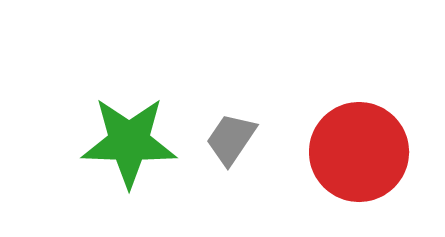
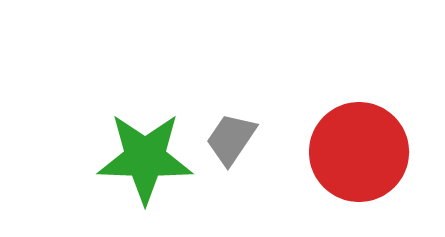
green star: moved 16 px right, 16 px down
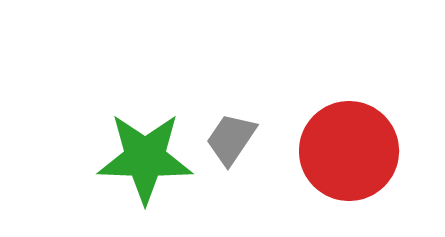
red circle: moved 10 px left, 1 px up
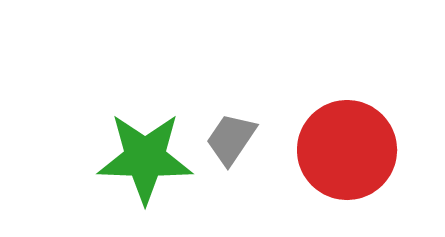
red circle: moved 2 px left, 1 px up
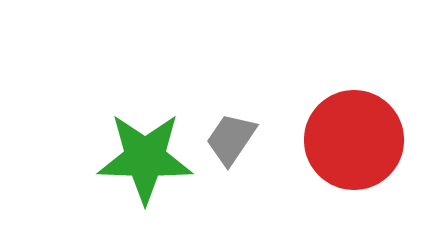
red circle: moved 7 px right, 10 px up
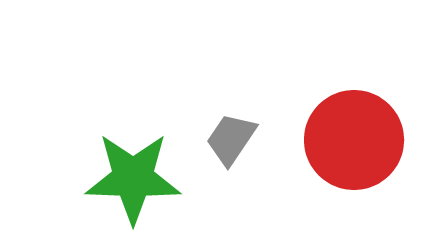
green star: moved 12 px left, 20 px down
